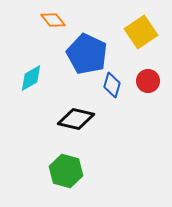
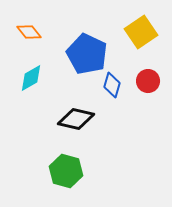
orange diamond: moved 24 px left, 12 px down
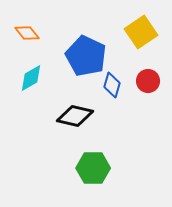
orange diamond: moved 2 px left, 1 px down
blue pentagon: moved 1 px left, 2 px down
black diamond: moved 1 px left, 3 px up
green hexagon: moved 27 px right, 3 px up; rotated 16 degrees counterclockwise
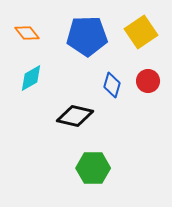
blue pentagon: moved 1 px right, 20 px up; rotated 27 degrees counterclockwise
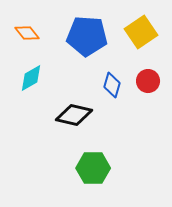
blue pentagon: rotated 6 degrees clockwise
black diamond: moved 1 px left, 1 px up
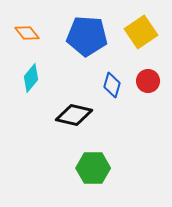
cyan diamond: rotated 20 degrees counterclockwise
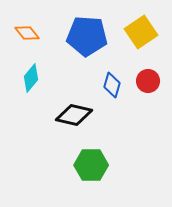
green hexagon: moved 2 px left, 3 px up
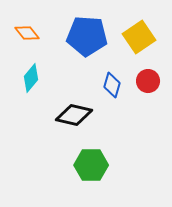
yellow square: moved 2 px left, 5 px down
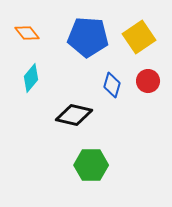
blue pentagon: moved 1 px right, 1 px down
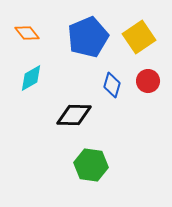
blue pentagon: rotated 27 degrees counterclockwise
cyan diamond: rotated 20 degrees clockwise
black diamond: rotated 12 degrees counterclockwise
green hexagon: rotated 8 degrees clockwise
